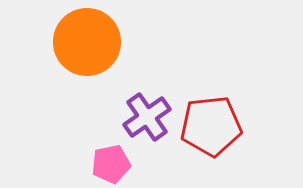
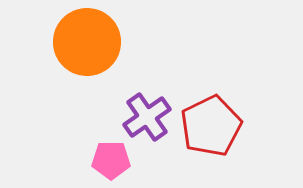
red pentagon: rotated 20 degrees counterclockwise
pink pentagon: moved 4 px up; rotated 12 degrees clockwise
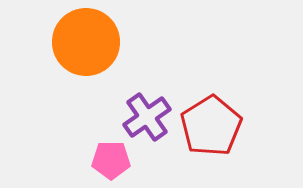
orange circle: moved 1 px left
red pentagon: rotated 6 degrees counterclockwise
